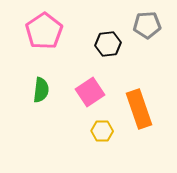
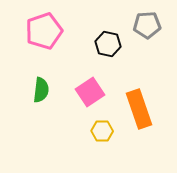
pink pentagon: rotated 15 degrees clockwise
black hexagon: rotated 20 degrees clockwise
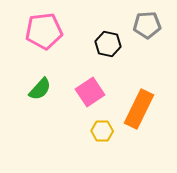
pink pentagon: rotated 12 degrees clockwise
green semicircle: moved 1 px left, 1 px up; rotated 35 degrees clockwise
orange rectangle: rotated 45 degrees clockwise
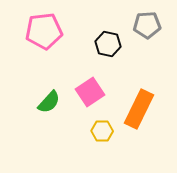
green semicircle: moved 9 px right, 13 px down
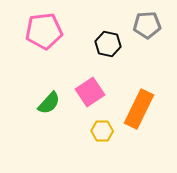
green semicircle: moved 1 px down
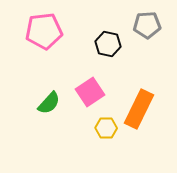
yellow hexagon: moved 4 px right, 3 px up
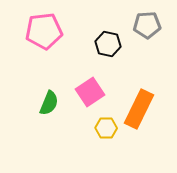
green semicircle: rotated 20 degrees counterclockwise
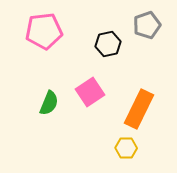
gray pentagon: rotated 16 degrees counterclockwise
black hexagon: rotated 25 degrees counterclockwise
yellow hexagon: moved 20 px right, 20 px down
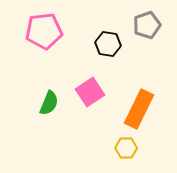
black hexagon: rotated 20 degrees clockwise
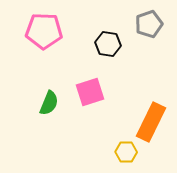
gray pentagon: moved 2 px right, 1 px up
pink pentagon: rotated 9 degrees clockwise
pink square: rotated 16 degrees clockwise
orange rectangle: moved 12 px right, 13 px down
yellow hexagon: moved 4 px down
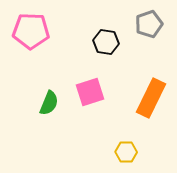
pink pentagon: moved 13 px left
black hexagon: moved 2 px left, 2 px up
orange rectangle: moved 24 px up
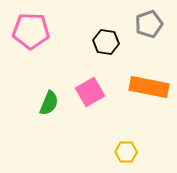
pink square: rotated 12 degrees counterclockwise
orange rectangle: moved 2 px left, 11 px up; rotated 75 degrees clockwise
